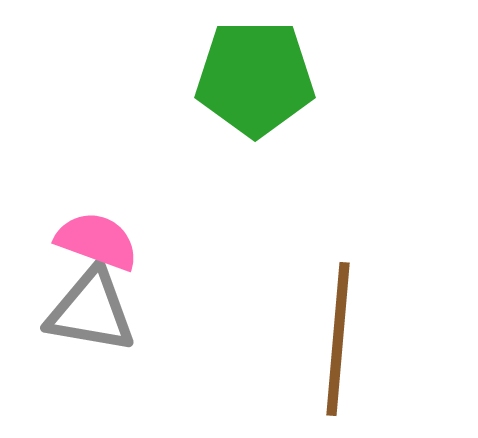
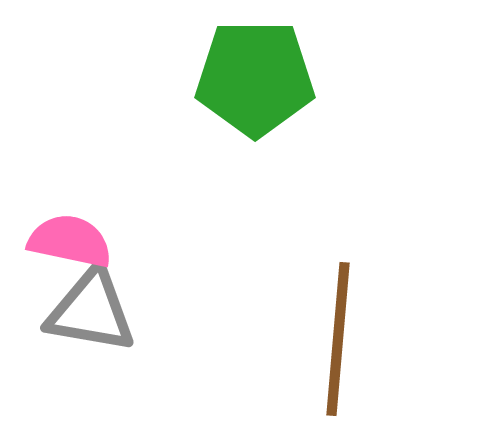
pink semicircle: moved 27 px left; rotated 8 degrees counterclockwise
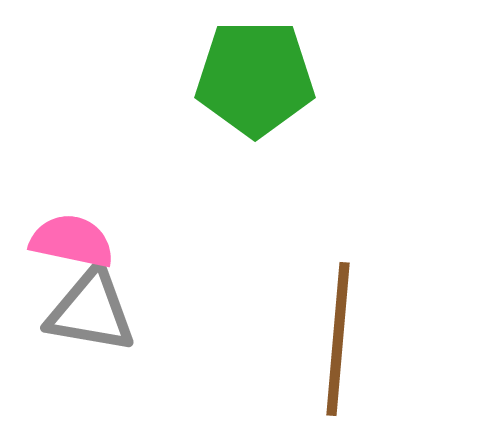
pink semicircle: moved 2 px right
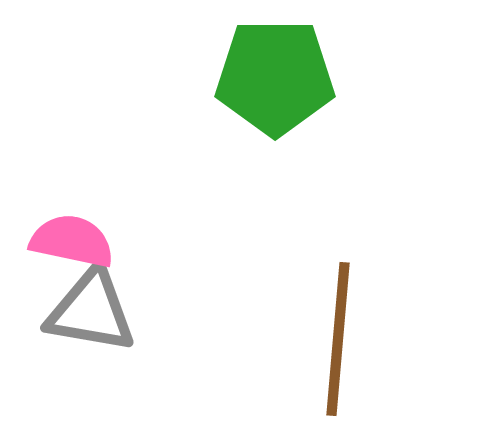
green pentagon: moved 20 px right, 1 px up
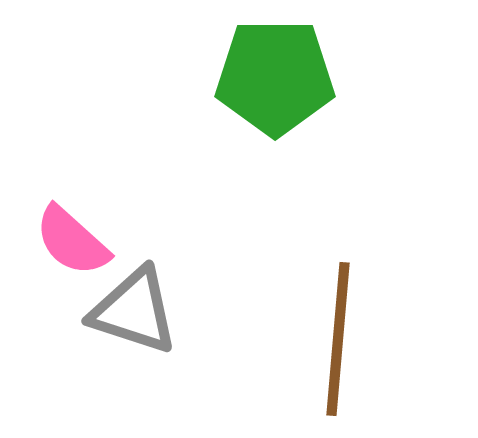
pink semicircle: rotated 150 degrees counterclockwise
gray triangle: moved 43 px right; rotated 8 degrees clockwise
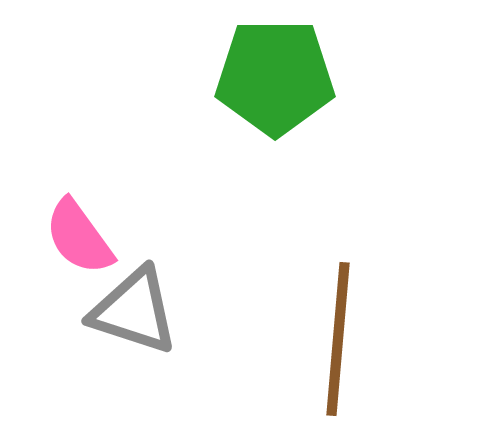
pink semicircle: moved 7 px right, 4 px up; rotated 12 degrees clockwise
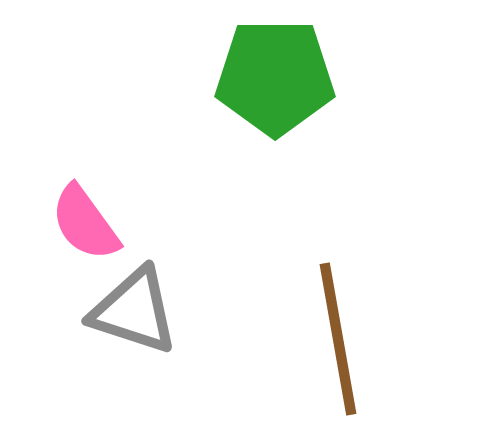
pink semicircle: moved 6 px right, 14 px up
brown line: rotated 15 degrees counterclockwise
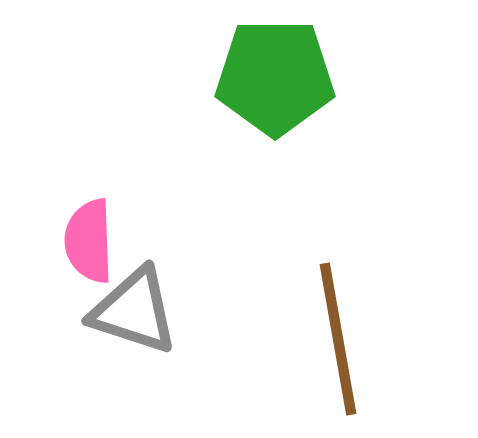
pink semicircle: moved 4 px right, 18 px down; rotated 34 degrees clockwise
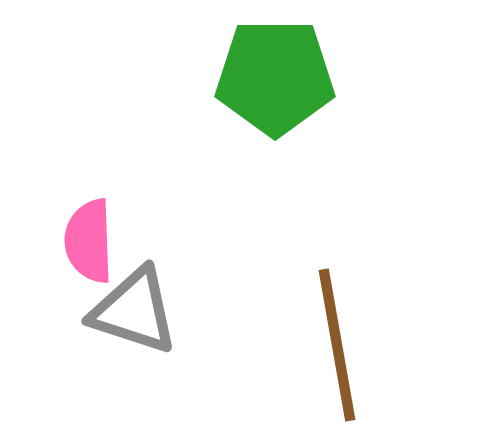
brown line: moved 1 px left, 6 px down
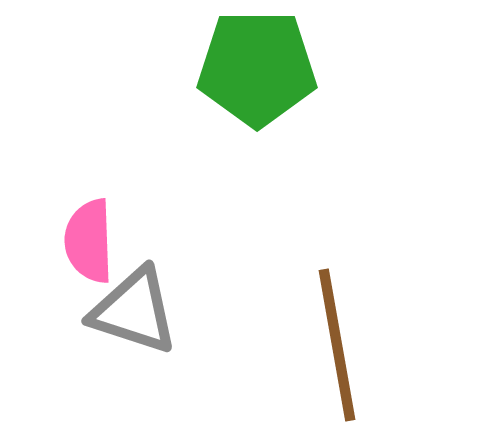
green pentagon: moved 18 px left, 9 px up
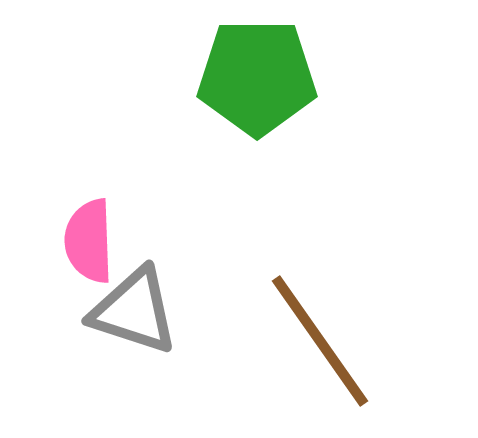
green pentagon: moved 9 px down
brown line: moved 17 px left, 4 px up; rotated 25 degrees counterclockwise
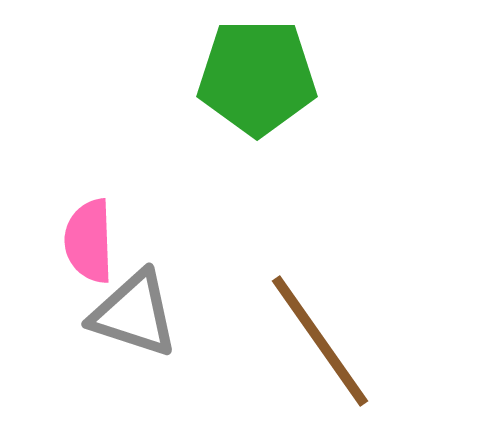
gray triangle: moved 3 px down
